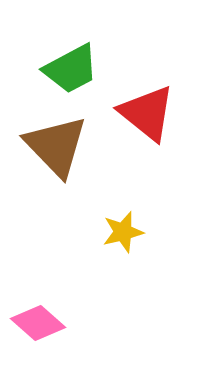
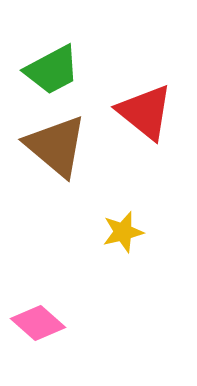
green trapezoid: moved 19 px left, 1 px down
red triangle: moved 2 px left, 1 px up
brown triangle: rotated 6 degrees counterclockwise
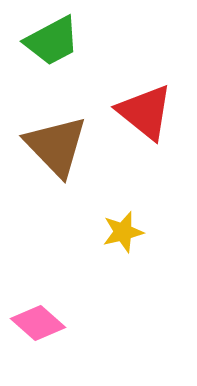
green trapezoid: moved 29 px up
brown triangle: rotated 6 degrees clockwise
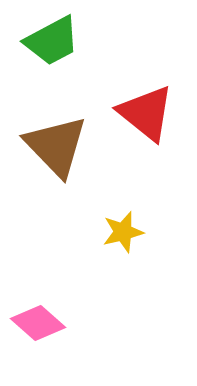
red triangle: moved 1 px right, 1 px down
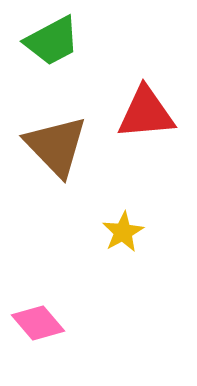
red triangle: rotated 44 degrees counterclockwise
yellow star: rotated 15 degrees counterclockwise
pink diamond: rotated 8 degrees clockwise
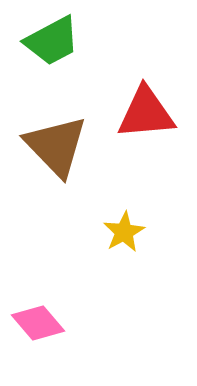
yellow star: moved 1 px right
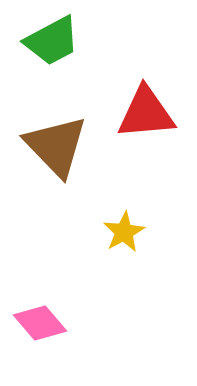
pink diamond: moved 2 px right
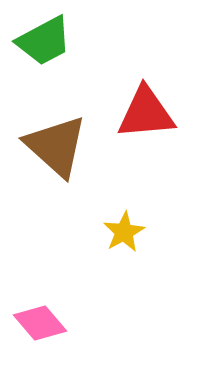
green trapezoid: moved 8 px left
brown triangle: rotated 4 degrees counterclockwise
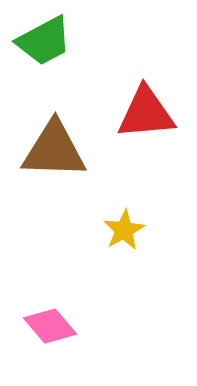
brown triangle: moved 2 px left, 4 px down; rotated 40 degrees counterclockwise
yellow star: moved 2 px up
pink diamond: moved 10 px right, 3 px down
